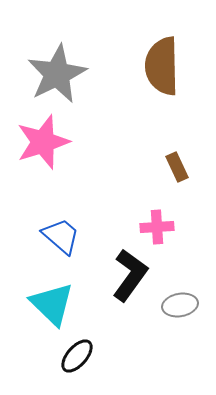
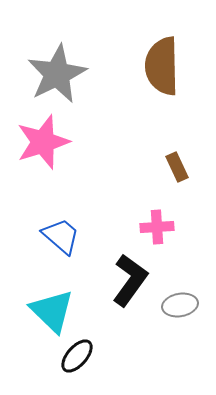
black L-shape: moved 5 px down
cyan triangle: moved 7 px down
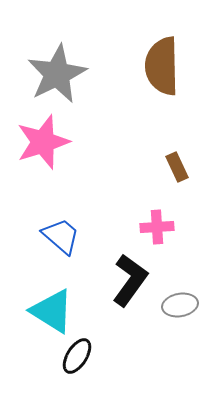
cyan triangle: rotated 12 degrees counterclockwise
black ellipse: rotated 9 degrees counterclockwise
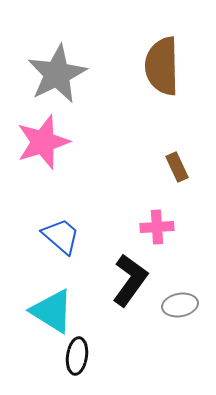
black ellipse: rotated 24 degrees counterclockwise
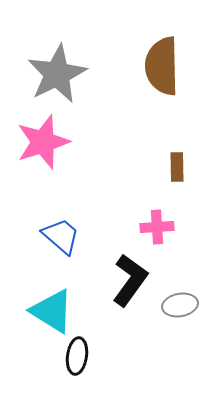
brown rectangle: rotated 24 degrees clockwise
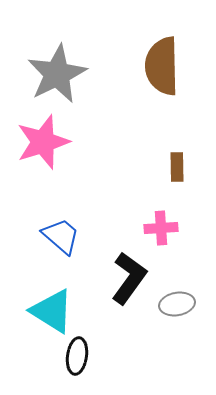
pink cross: moved 4 px right, 1 px down
black L-shape: moved 1 px left, 2 px up
gray ellipse: moved 3 px left, 1 px up
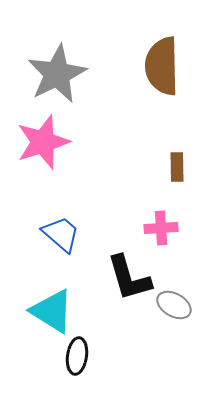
blue trapezoid: moved 2 px up
black L-shape: rotated 128 degrees clockwise
gray ellipse: moved 3 px left, 1 px down; rotated 40 degrees clockwise
